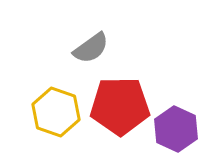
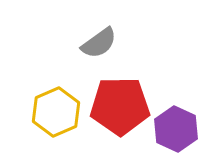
gray semicircle: moved 8 px right, 5 px up
yellow hexagon: rotated 18 degrees clockwise
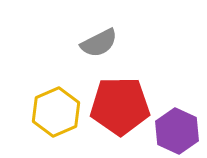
gray semicircle: rotated 9 degrees clockwise
purple hexagon: moved 1 px right, 2 px down
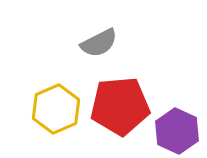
red pentagon: rotated 4 degrees counterclockwise
yellow hexagon: moved 3 px up
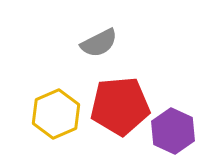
yellow hexagon: moved 5 px down
purple hexagon: moved 4 px left
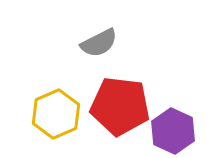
red pentagon: rotated 12 degrees clockwise
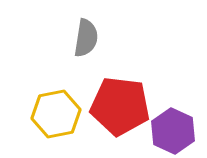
gray semicircle: moved 13 px left, 5 px up; rotated 54 degrees counterclockwise
yellow hexagon: rotated 12 degrees clockwise
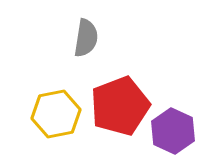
red pentagon: rotated 28 degrees counterclockwise
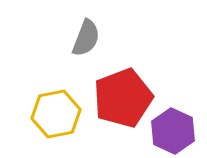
gray semicircle: rotated 12 degrees clockwise
red pentagon: moved 3 px right, 8 px up
